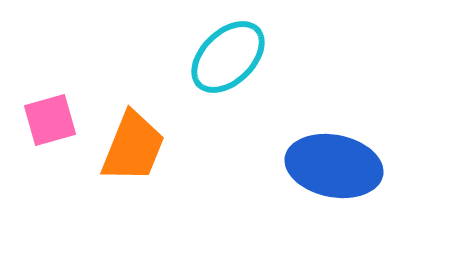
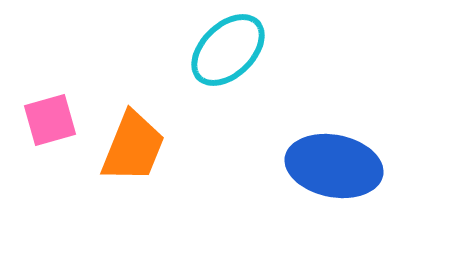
cyan ellipse: moved 7 px up
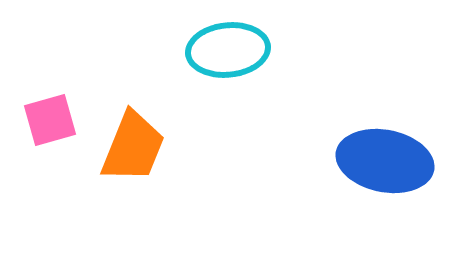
cyan ellipse: rotated 38 degrees clockwise
blue ellipse: moved 51 px right, 5 px up
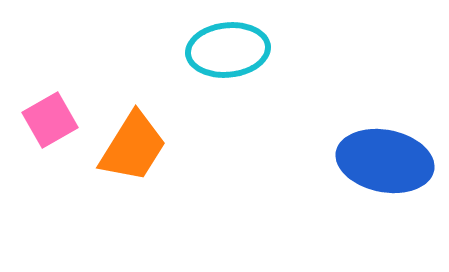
pink square: rotated 14 degrees counterclockwise
orange trapezoid: rotated 10 degrees clockwise
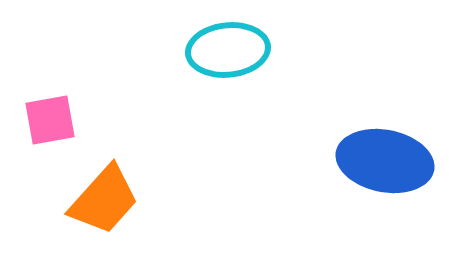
pink square: rotated 20 degrees clockwise
orange trapezoid: moved 29 px left, 53 px down; rotated 10 degrees clockwise
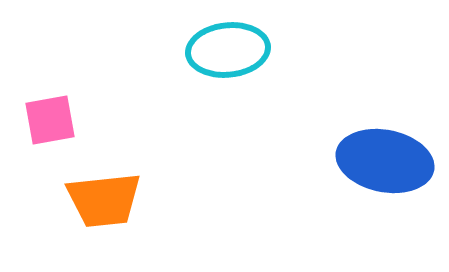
orange trapezoid: rotated 42 degrees clockwise
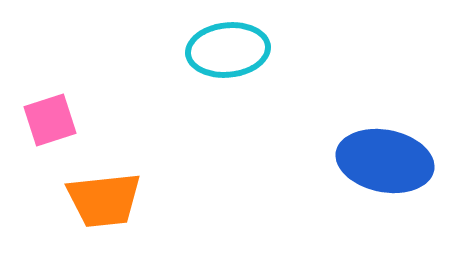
pink square: rotated 8 degrees counterclockwise
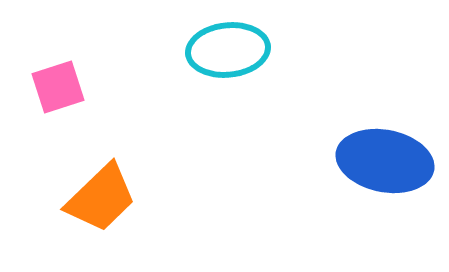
pink square: moved 8 px right, 33 px up
orange trapezoid: moved 3 px left, 2 px up; rotated 38 degrees counterclockwise
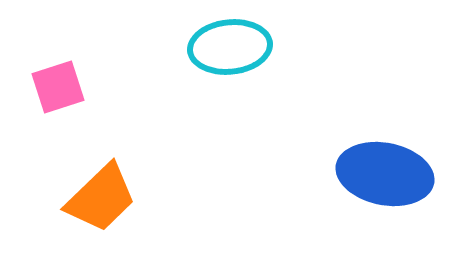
cyan ellipse: moved 2 px right, 3 px up
blue ellipse: moved 13 px down
